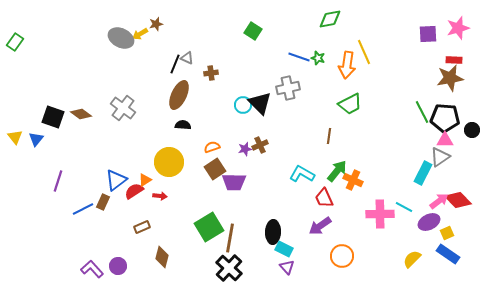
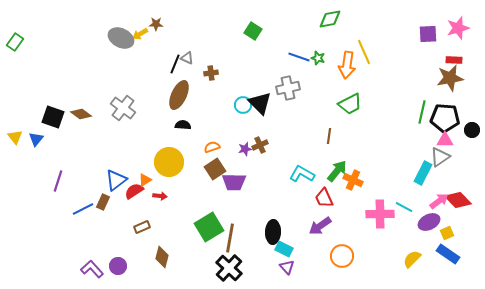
brown star at (156, 24): rotated 16 degrees clockwise
green line at (422, 112): rotated 40 degrees clockwise
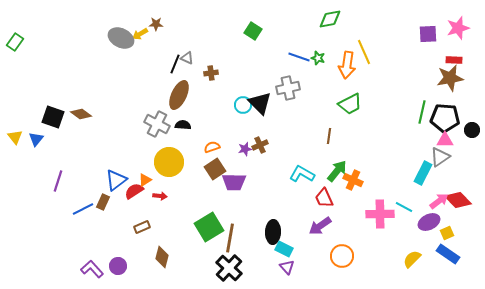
gray cross at (123, 108): moved 34 px right, 16 px down; rotated 10 degrees counterclockwise
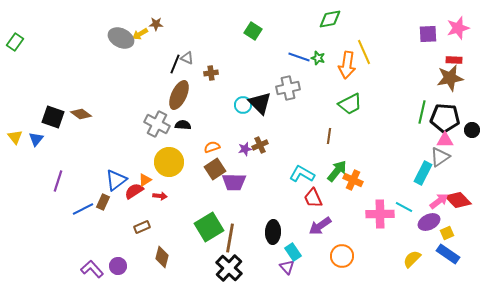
red trapezoid at (324, 198): moved 11 px left
cyan rectangle at (284, 249): moved 9 px right, 3 px down; rotated 30 degrees clockwise
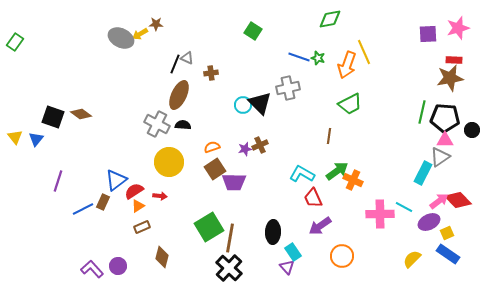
orange arrow at (347, 65): rotated 12 degrees clockwise
green arrow at (337, 171): rotated 15 degrees clockwise
orange triangle at (145, 180): moved 7 px left, 26 px down
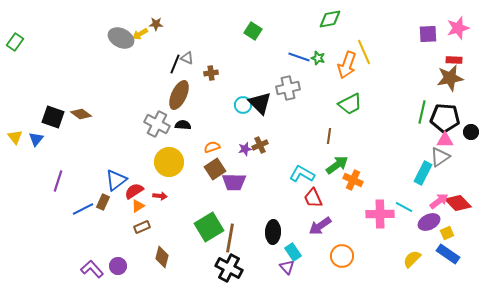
black circle at (472, 130): moved 1 px left, 2 px down
green arrow at (337, 171): moved 6 px up
red diamond at (458, 200): moved 3 px down
black cross at (229, 268): rotated 16 degrees counterclockwise
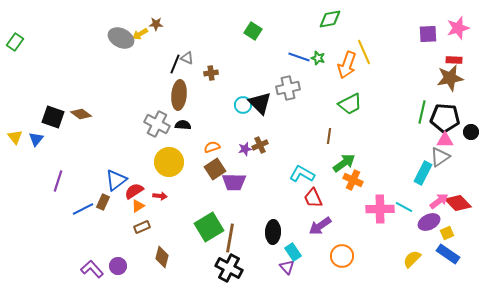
brown ellipse at (179, 95): rotated 20 degrees counterclockwise
green arrow at (337, 165): moved 7 px right, 2 px up
pink cross at (380, 214): moved 5 px up
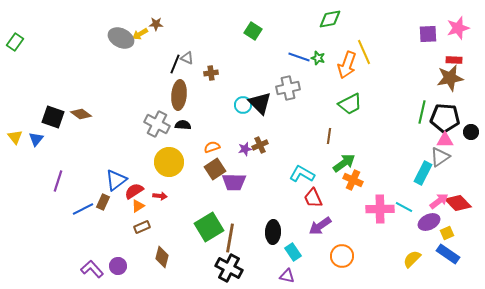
purple triangle at (287, 267): moved 9 px down; rotated 35 degrees counterclockwise
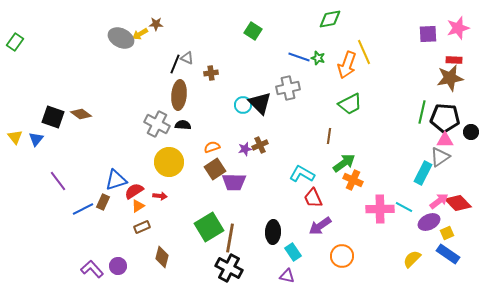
blue triangle at (116, 180): rotated 20 degrees clockwise
purple line at (58, 181): rotated 55 degrees counterclockwise
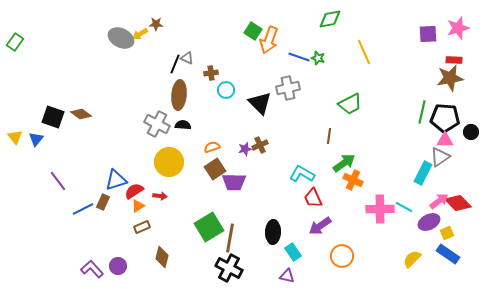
orange arrow at (347, 65): moved 78 px left, 25 px up
cyan circle at (243, 105): moved 17 px left, 15 px up
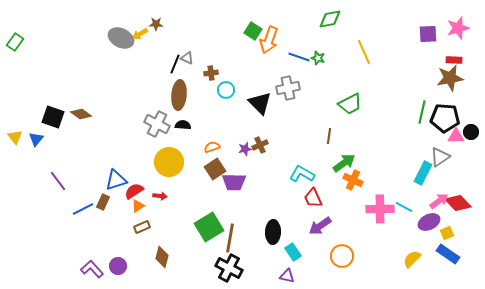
pink triangle at (445, 140): moved 11 px right, 4 px up
